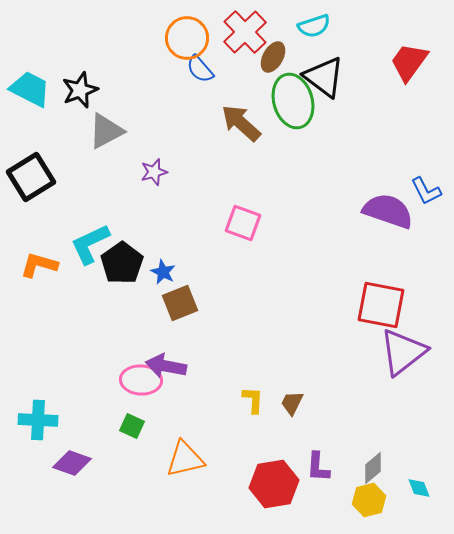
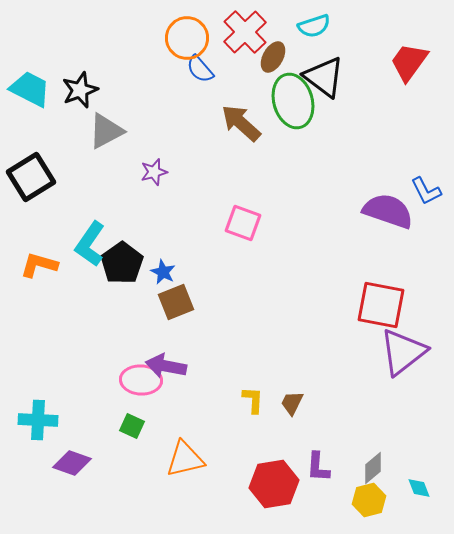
cyan L-shape: rotated 30 degrees counterclockwise
brown square: moved 4 px left, 1 px up
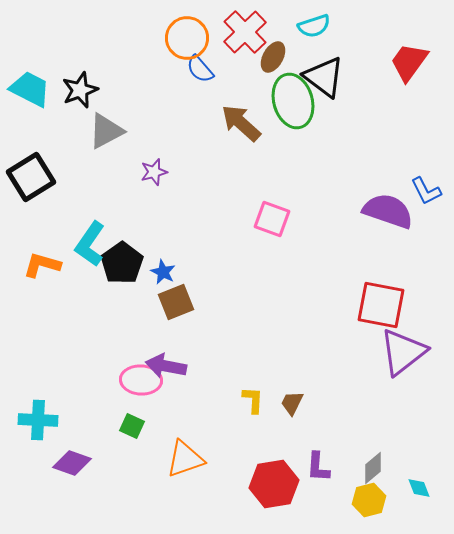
pink square: moved 29 px right, 4 px up
orange L-shape: moved 3 px right
orange triangle: rotated 6 degrees counterclockwise
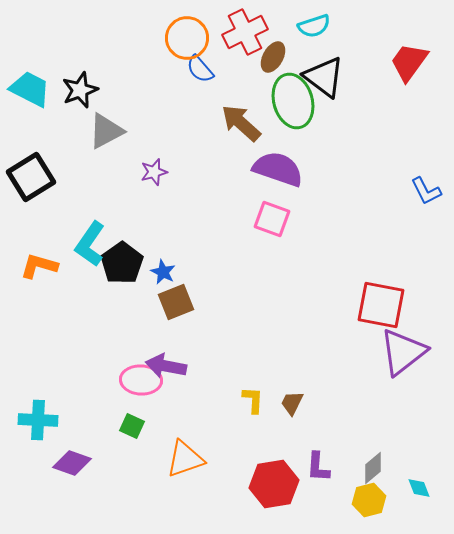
red cross: rotated 18 degrees clockwise
purple semicircle: moved 110 px left, 42 px up
orange L-shape: moved 3 px left, 1 px down
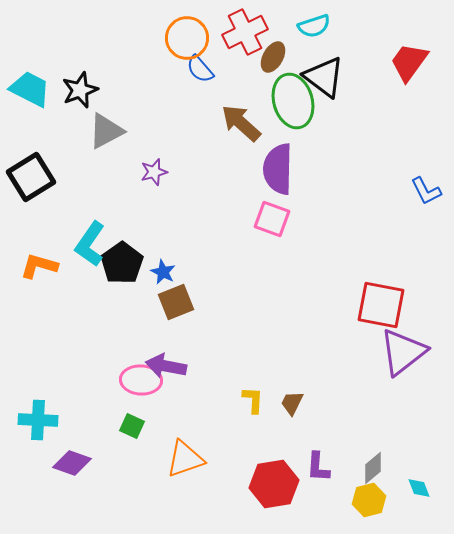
purple semicircle: rotated 108 degrees counterclockwise
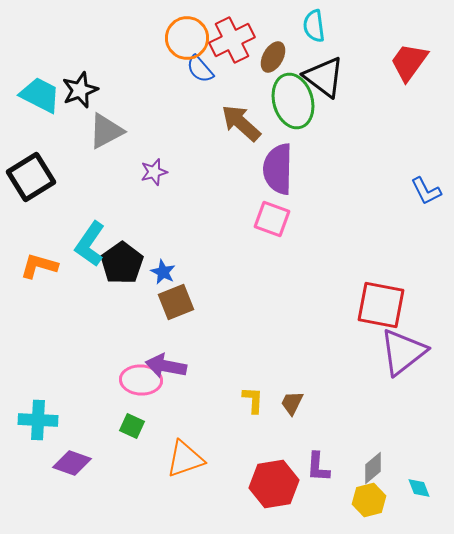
cyan semicircle: rotated 100 degrees clockwise
red cross: moved 13 px left, 8 px down
cyan trapezoid: moved 10 px right, 6 px down
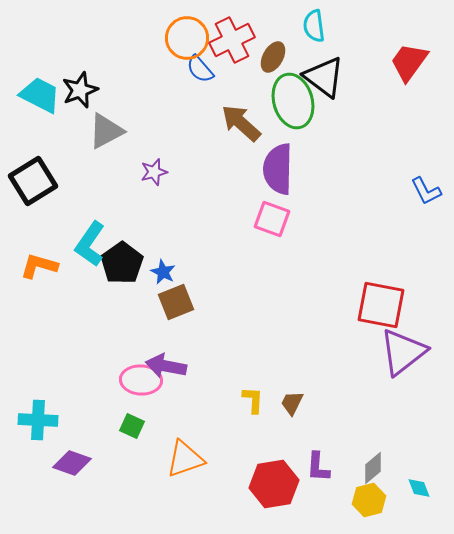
black square: moved 2 px right, 4 px down
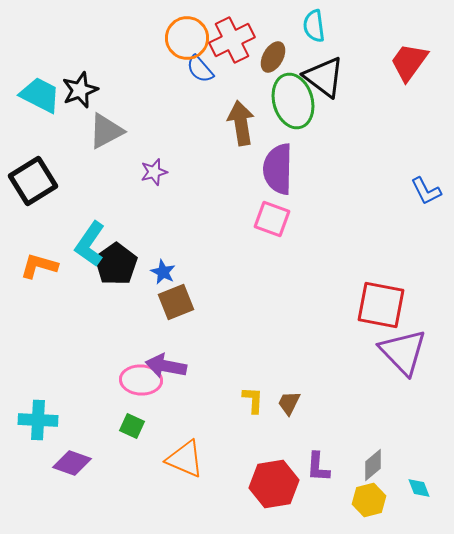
brown arrow: rotated 39 degrees clockwise
black pentagon: moved 6 px left, 1 px down
purple triangle: rotated 36 degrees counterclockwise
brown trapezoid: moved 3 px left
orange triangle: rotated 42 degrees clockwise
gray diamond: moved 3 px up
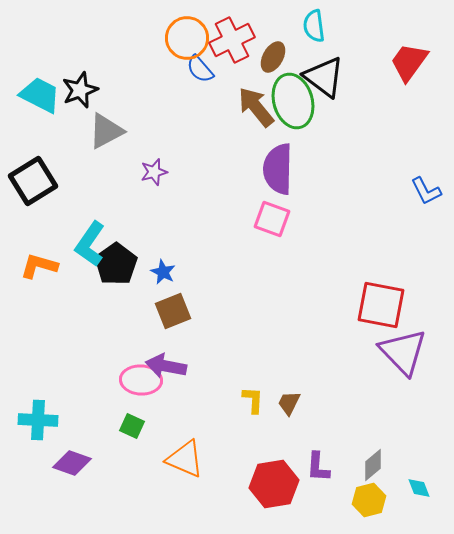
brown arrow: moved 15 px right, 16 px up; rotated 30 degrees counterclockwise
brown square: moved 3 px left, 9 px down
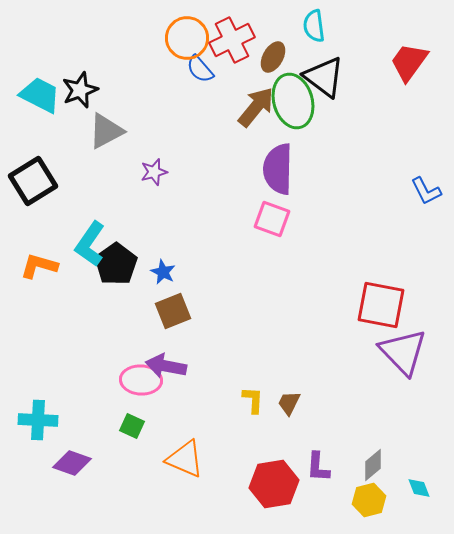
brown arrow: rotated 78 degrees clockwise
